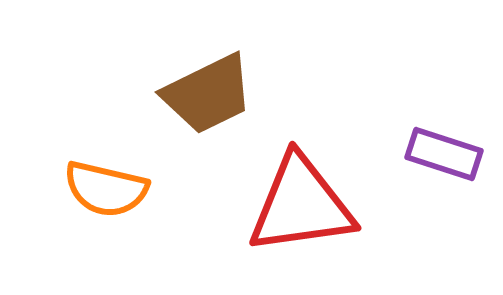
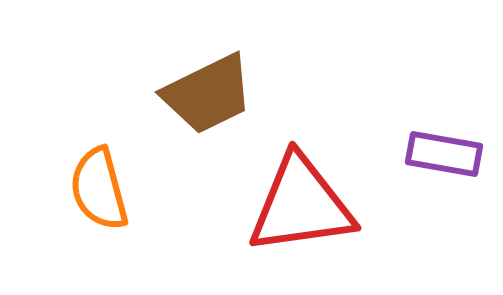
purple rectangle: rotated 8 degrees counterclockwise
orange semicircle: moved 7 px left; rotated 62 degrees clockwise
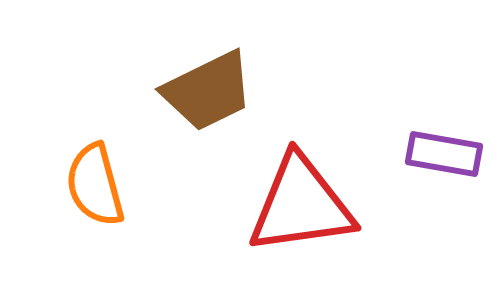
brown trapezoid: moved 3 px up
orange semicircle: moved 4 px left, 4 px up
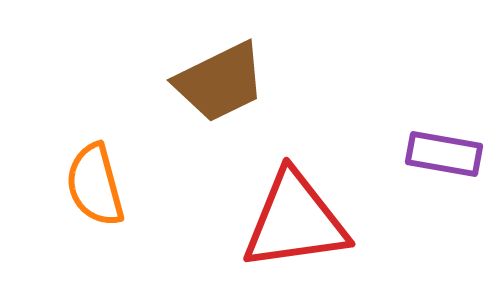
brown trapezoid: moved 12 px right, 9 px up
red triangle: moved 6 px left, 16 px down
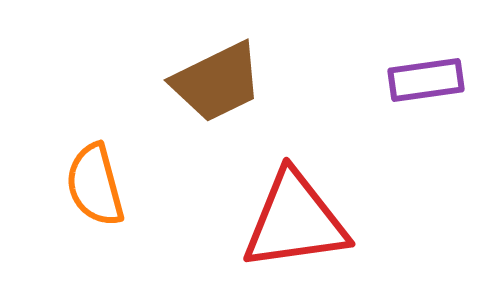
brown trapezoid: moved 3 px left
purple rectangle: moved 18 px left, 74 px up; rotated 18 degrees counterclockwise
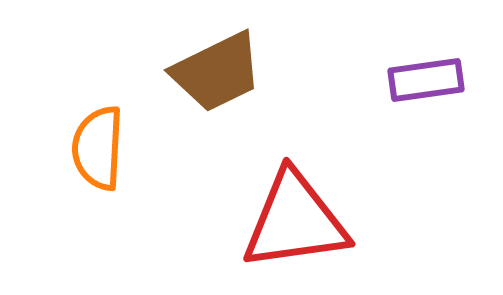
brown trapezoid: moved 10 px up
orange semicircle: moved 3 px right, 37 px up; rotated 18 degrees clockwise
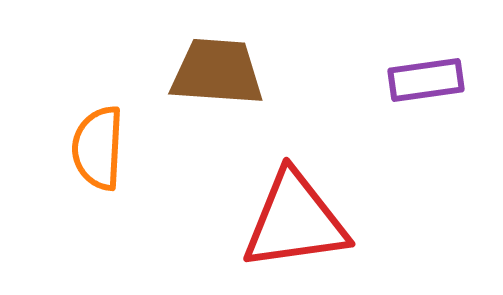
brown trapezoid: rotated 150 degrees counterclockwise
